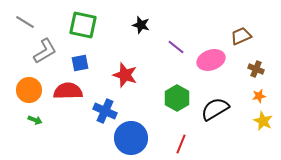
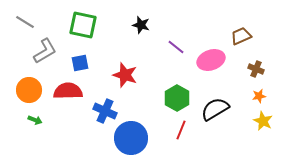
red line: moved 14 px up
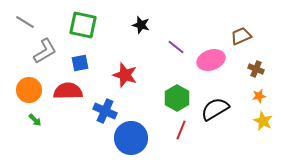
green arrow: rotated 24 degrees clockwise
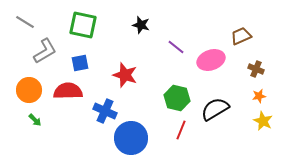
green hexagon: rotated 15 degrees counterclockwise
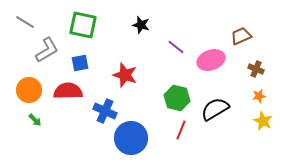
gray L-shape: moved 2 px right, 1 px up
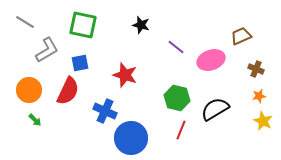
red semicircle: rotated 116 degrees clockwise
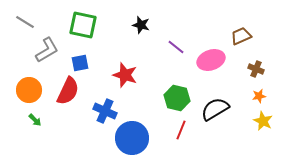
blue circle: moved 1 px right
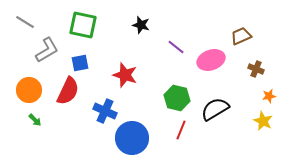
orange star: moved 10 px right
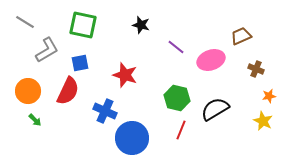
orange circle: moved 1 px left, 1 px down
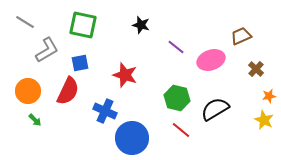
brown cross: rotated 21 degrees clockwise
yellow star: moved 1 px right, 1 px up
red line: rotated 72 degrees counterclockwise
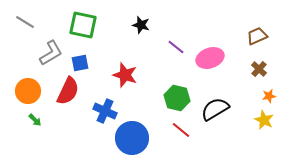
brown trapezoid: moved 16 px right
gray L-shape: moved 4 px right, 3 px down
pink ellipse: moved 1 px left, 2 px up
brown cross: moved 3 px right
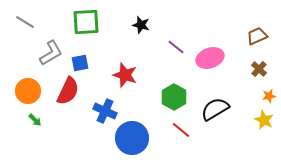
green square: moved 3 px right, 3 px up; rotated 16 degrees counterclockwise
green hexagon: moved 3 px left, 1 px up; rotated 15 degrees clockwise
